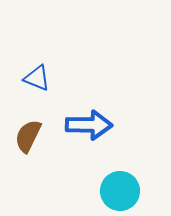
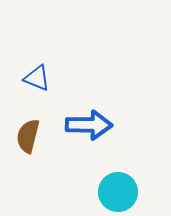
brown semicircle: rotated 12 degrees counterclockwise
cyan circle: moved 2 px left, 1 px down
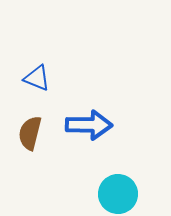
brown semicircle: moved 2 px right, 3 px up
cyan circle: moved 2 px down
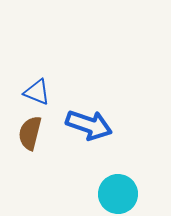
blue triangle: moved 14 px down
blue arrow: rotated 18 degrees clockwise
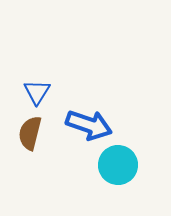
blue triangle: rotated 40 degrees clockwise
cyan circle: moved 29 px up
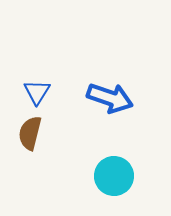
blue arrow: moved 21 px right, 27 px up
cyan circle: moved 4 px left, 11 px down
